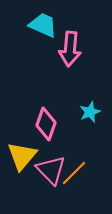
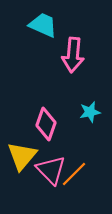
pink arrow: moved 3 px right, 6 px down
cyan star: rotated 10 degrees clockwise
orange line: moved 1 px down
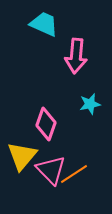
cyan trapezoid: moved 1 px right, 1 px up
pink arrow: moved 3 px right, 1 px down
cyan star: moved 8 px up
orange line: rotated 12 degrees clockwise
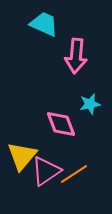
pink diamond: moved 15 px right; rotated 40 degrees counterclockwise
pink triangle: moved 5 px left, 1 px down; rotated 40 degrees clockwise
